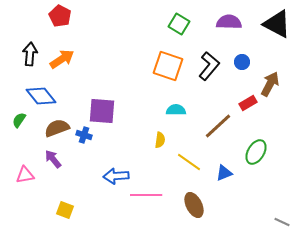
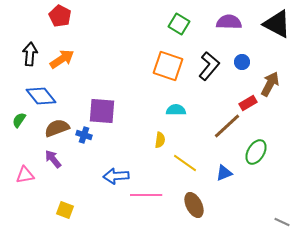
brown line: moved 9 px right
yellow line: moved 4 px left, 1 px down
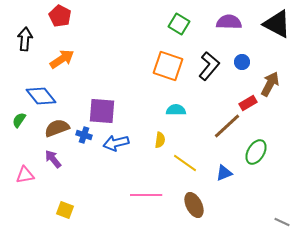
black arrow: moved 5 px left, 15 px up
blue arrow: moved 33 px up; rotated 10 degrees counterclockwise
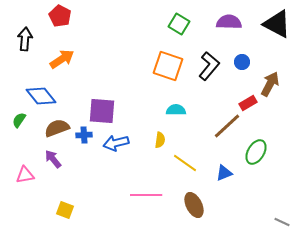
blue cross: rotated 21 degrees counterclockwise
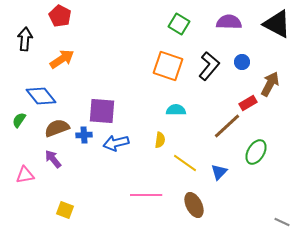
blue triangle: moved 5 px left, 1 px up; rotated 24 degrees counterclockwise
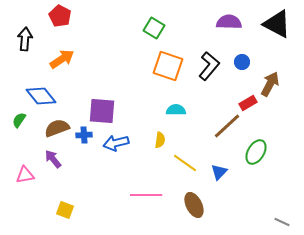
green square: moved 25 px left, 4 px down
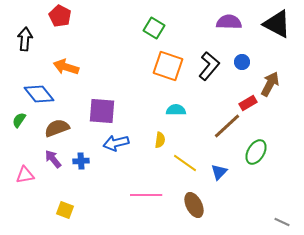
orange arrow: moved 4 px right, 8 px down; rotated 130 degrees counterclockwise
blue diamond: moved 2 px left, 2 px up
blue cross: moved 3 px left, 26 px down
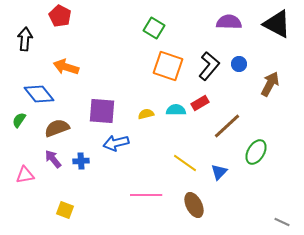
blue circle: moved 3 px left, 2 px down
red rectangle: moved 48 px left
yellow semicircle: moved 14 px left, 26 px up; rotated 112 degrees counterclockwise
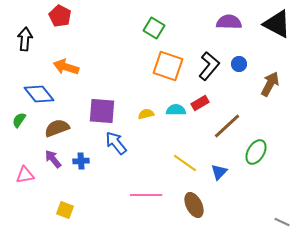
blue arrow: rotated 65 degrees clockwise
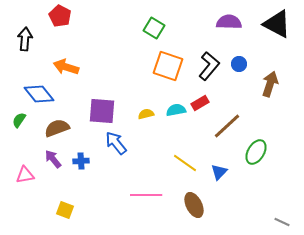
brown arrow: rotated 10 degrees counterclockwise
cyan semicircle: rotated 12 degrees counterclockwise
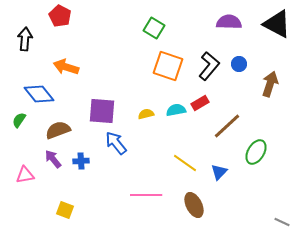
brown semicircle: moved 1 px right, 2 px down
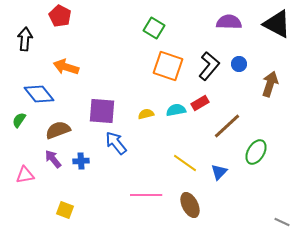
brown ellipse: moved 4 px left
